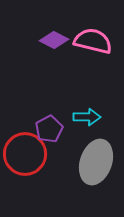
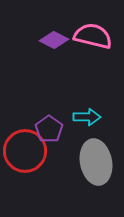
pink semicircle: moved 5 px up
purple pentagon: rotated 8 degrees counterclockwise
red circle: moved 3 px up
gray ellipse: rotated 30 degrees counterclockwise
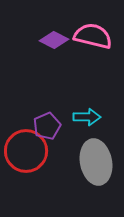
purple pentagon: moved 2 px left, 3 px up; rotated 12 degrees clockwise
red circle: moved 1 px right
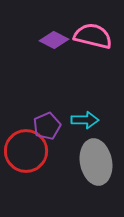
cyan arrow: moved 2 px left, 3 px down
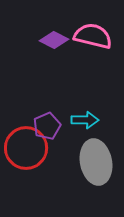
red circle: moved 3 px up
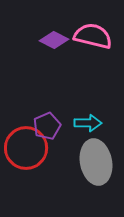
cyan arrow: moved 3 px right, 3 px down
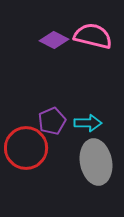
purple pentagon: moved 5 px right, 5 px up
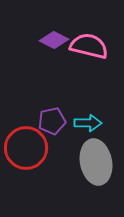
pink semicircle: moved 4 px left, 10 px down
purple pentagon: rotated 12 degrees clockwise
